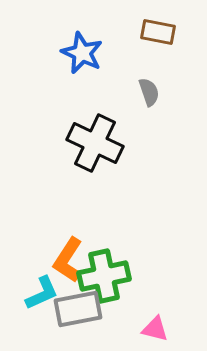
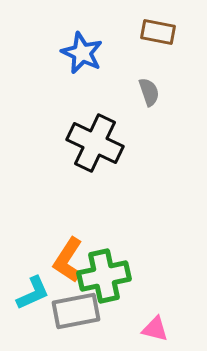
cyan L-shape: moved 9 px left
gray rectangle: moved 2 px left, 2 px down
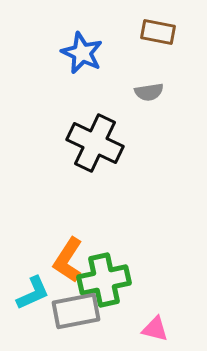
gray semicircle: rotated 100 degrees clockwise
green cross: moved 4 px down
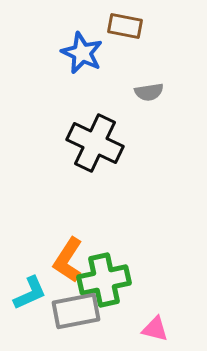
brown rectangle: moved 33 px left, 6 px up
cyan L-shape: moved 3 px left
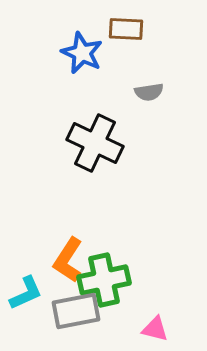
brown rectangle: moved 1 px right, 3 px down; rotated 8 degrees counterclockwise
cyan L-shape: moved 4 px left
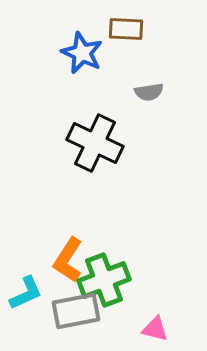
green cross: rotated 9 degrees counterclockwise
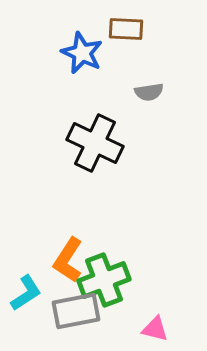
cyan L-shape: rotated 9 degrees counterclockwise
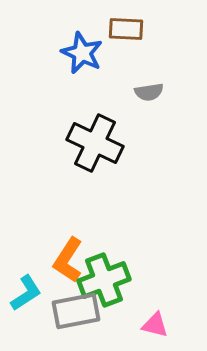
pink triangle: moved 4 px up
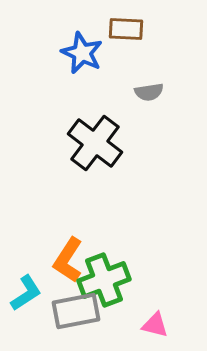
black cross: rotated 12 degrees clockwise
